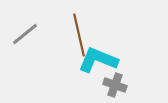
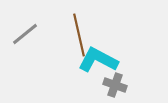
cyan L-shape: rotated 6 degrees clockwise
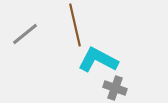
brown line: moved 4 px left, 10 px up
gray cross: moved 3 px down
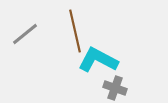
brown line: moved 6 px down
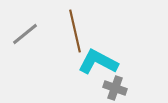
cyan L-shape: moved 2 px down
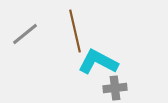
gray cross: rotated 25 degrees counterclockwise
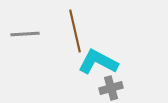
gray line: rotated 36 degrees clockwise
gray cross: moved 4 px left; rotated 10 degrees counterclockwise
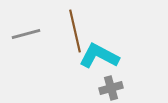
gray line: moved 1 px right; rotated 12 degrees counterclockwise
cyan L-shape: moved 1 px right, 6 px up
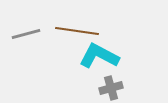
brown line: moved 2 px right; rotated 69 degrees counterclockwise
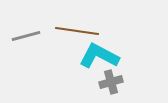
gray line: moved 2 px down
gray cross: moved 6 px up
